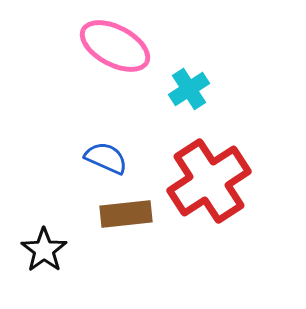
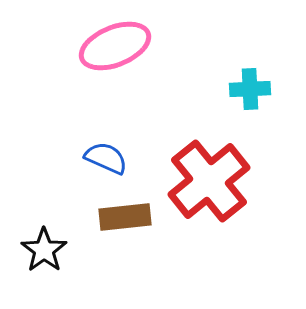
pink ellipse: rotated 50 degrees counterclockwise
cyan cross: moved 61 px right; rotated 30 degrees clockwise
red cross: rotated 6 degrees counterclockwise
brown rectangle: moved 1 px left, 3 px down
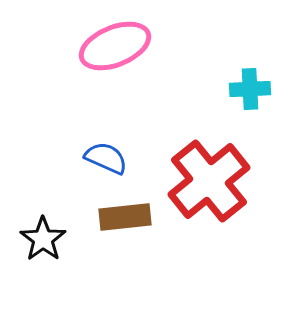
black star: moved 1 px left, 11 px up
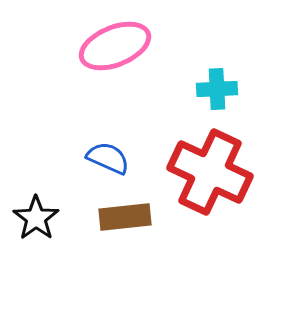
cyan cross: moved 33 px left
blue semicircle: moved 2 px right
red cross: moved 1 px right, 9 px up; rotated 26 degrees counterclockwise
black star: moved 7 px left, 21 px up
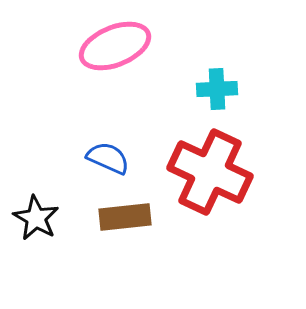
black star: rotated 6 degrees counterclockwise
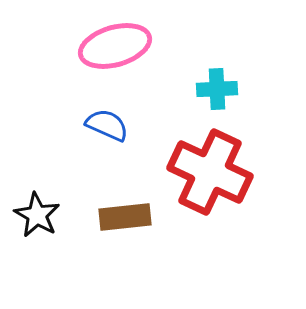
pink ellipse: rotated 6 degrees clockwise
blue semicircle: moved 1 px left, 33 px up
black star: moved 1 px right, 3 px up
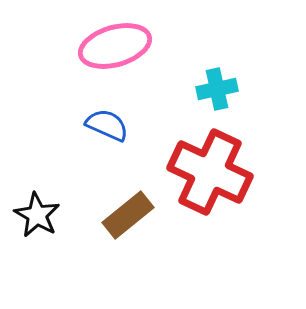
cyan cross: rotated 9 degrees counterclockwise
brown rectangle: moved 3 px right, 2 px up; rotated 33 degrees counterclockwise
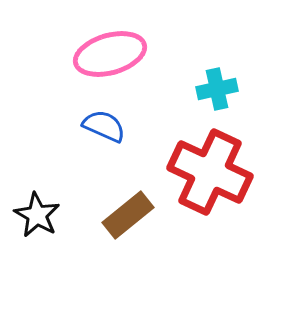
pink ellipse: moved 5 px left, 8 px down
blue semicircle: moved 3 px left, 1 px down
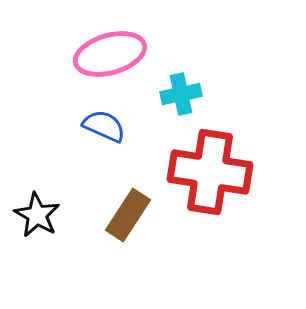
cyan cross: moved 36 px left, 5 px down
red cross: rotated 16 degrees counterclockwise
brown rectangle: rotated 18 degrees counterclockwise
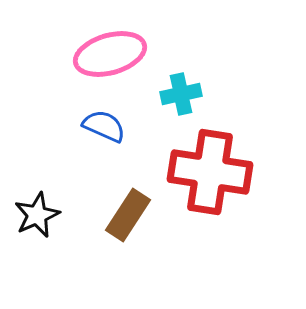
black star: rotated 18 degrees clockwise
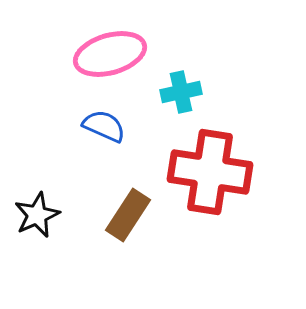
cyan cross: moved 2 px up
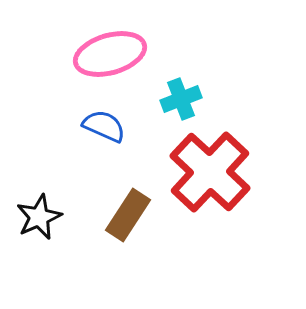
cyan cross: moved 7 px down; rotated 9 degrees counterclockwise
red cross: rotated 34 degrees clockwise
black star: moved 2 px right, 2 px down
